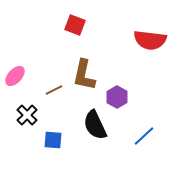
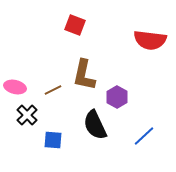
pink ellipse: moved 11 px down; rotated 60 degrees clockwise
brown line: moved 1 px left
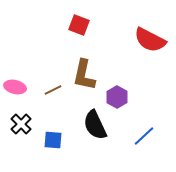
red square: moved 4 px right
red semicircle: rotated 20 degrees clockwise
black cross: moved 6 px left, 9 px down
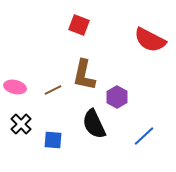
black semicircle: moved 1 px left, 1 px up
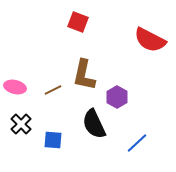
red square: moved 1 px left, 3 px up
blue line: moved 7 px left, 7 px down
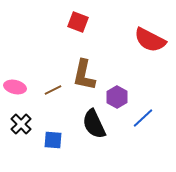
blue line: moved 6 px right, 25 px up
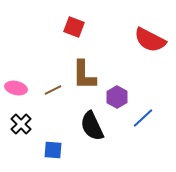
red square: moved 4 px left, 5 px down
brown L-shape: rotated 12 degrees counterclockwise
pink ellipse: moved 1 px right, 1 px down
black semicircle: moved 2 px left, 2 px down
blue square: moved 10 px down
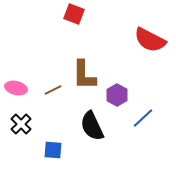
red square: moved 13 px up
purple hexagon: moved 2 px up
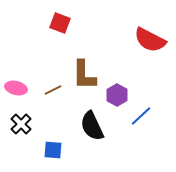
red square: moved 14 px left, 9 px down
blue line: moved 2 px left, 2 px up
